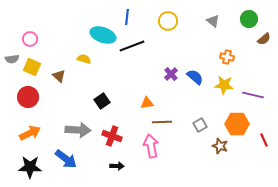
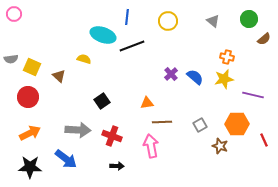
pink circle: moved 16 px left, 25 px up
gray semicircle: moved 1 px left
yellow star: moved 6 px up; rotated 18 degrees counterclockwise
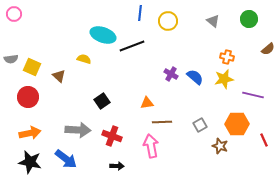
blue line: moved 13 px right, 4 px up
brown semicircle: moved 4 px right, 10 px down
purple cross: rotated 16 degrees counterclockwise
orange arrow: rotated 15 degrees clockwise
black star: moved 5 px up; rotated 10 degrees clockwise
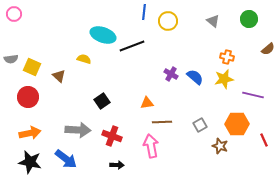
blue line: moved 4 px right, 1 px up
black arrow: moved 1 px up
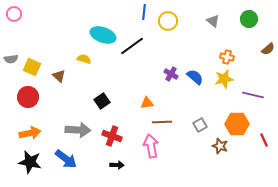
black line: rotated 15 degrees counterclockwise
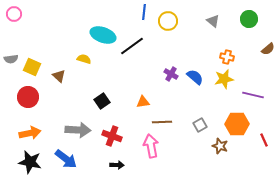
orange triangle: moved 4 px left, 1 px up
